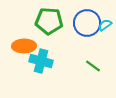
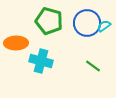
green pentagon: rotated 12 degrees clockwise
cyan semicircle: moved 1 px left, 1 px down
orange ellipse: moved 8 px left, 3 px up
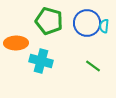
cyan semicircle: rotated 48 degrees counterclockwise
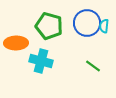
green pentagon: moved 5 px down
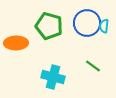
cyan cross: moved 12 px right, 16 px down
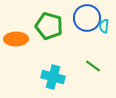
blue circle: moved 5 px up
orange ellipse: moved 4 px up
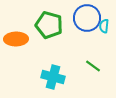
green pentagon: moved 1 px up
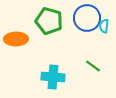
green pentagon: moved 4 px up
cyan cross: rotated 10 degrees counterclockwise
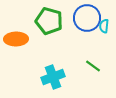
cyan cross: rotated 25 degrees counterclockwise
